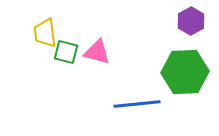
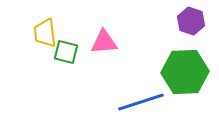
purple hexagon: rotated 12 degrees counterclockwise
pink triangle: moved 7 px right, 10 px up; rotated 20 degrees counterclockwise
blue line: moved 4 px right, 2 px up; rotated 12 degrees counterclockwise
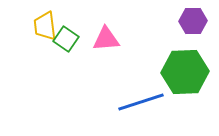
purple hexagon: moved 2 px right; rotated 20 degrees counterclockwise
yellow trapezoid: moved 7 px up
pink triangle: moved 2 px right, 3 px up
green square: moved 13 px up; rotated 20 degrees clockwise
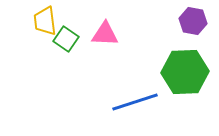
purple hexagon: rotated 12 degrees clockwise
yellow trapezoid: moved 5 px up
pink triangle: moved 1 px left, 5 px up; rotated 8 degrees clockwise
blue line: moved 6 px left
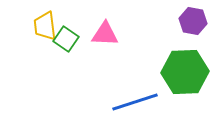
yellow trapezoid: moved 5 px down
